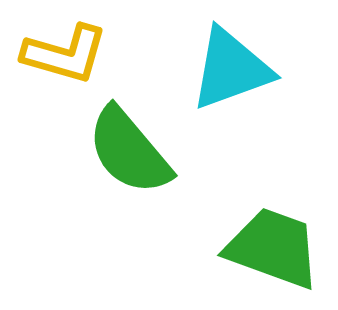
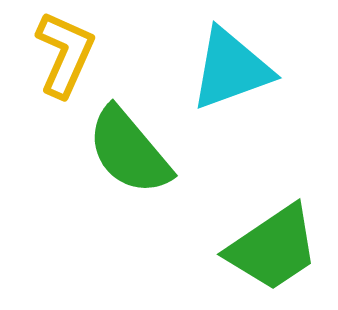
yellow L-shape: rotated 82 degrees counterclockwise
green trapezoid: rotated 126 degrees clockwise
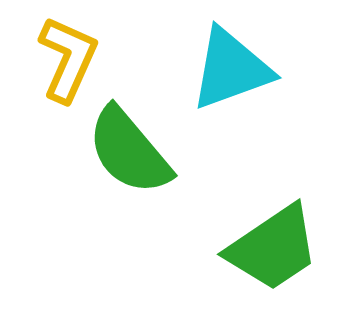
yellow L-shape: moved 3 px right, 5 px down
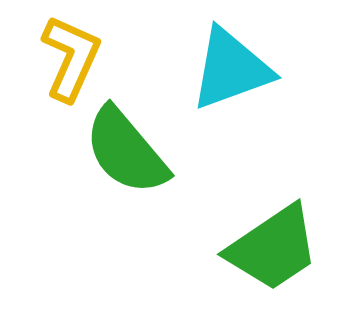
yellow L-shape: moved 3 px right, 1 px up
green semicircle: moved 3 px left
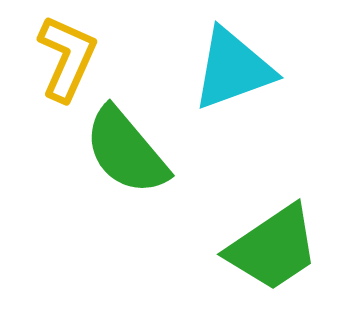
yellow L-shape: moved 4 px left
cyan triangle: moved 2 px right
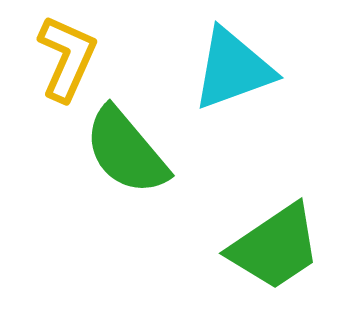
green trapezoid: moved 2 px right, 1 px up
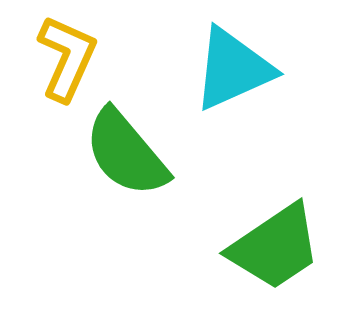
cyan triangle: rotated 4 degrees counterclockwise
green semicircle: moved 2 px down
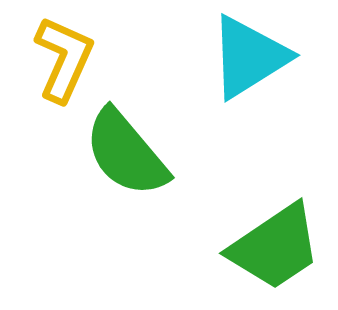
yellow L-shape: moved 3 px left, 1 px down
cyan triangle: moved 16 px right, 12 px up; rotated 8 degrees counterclockwise
